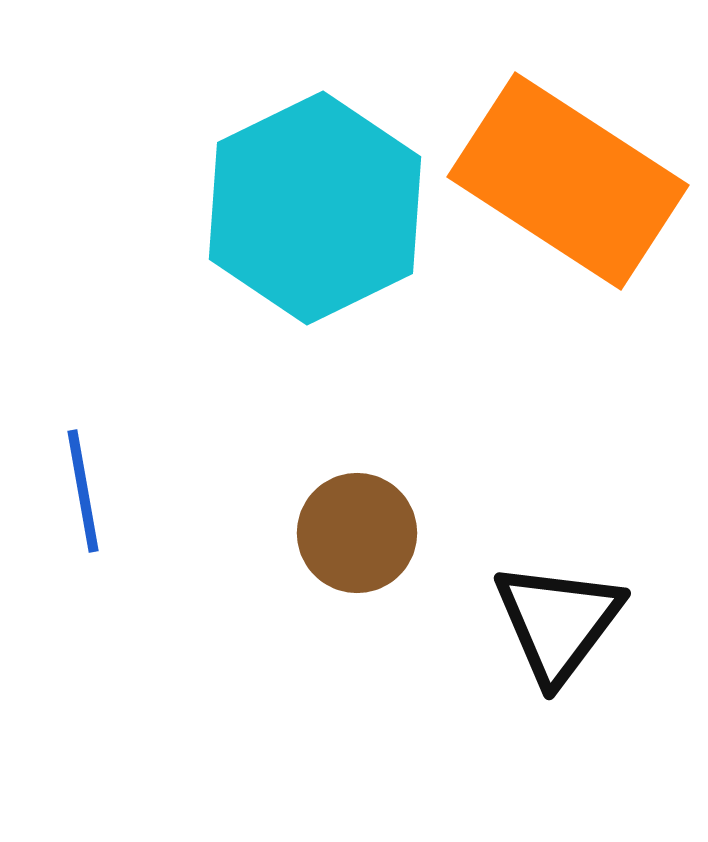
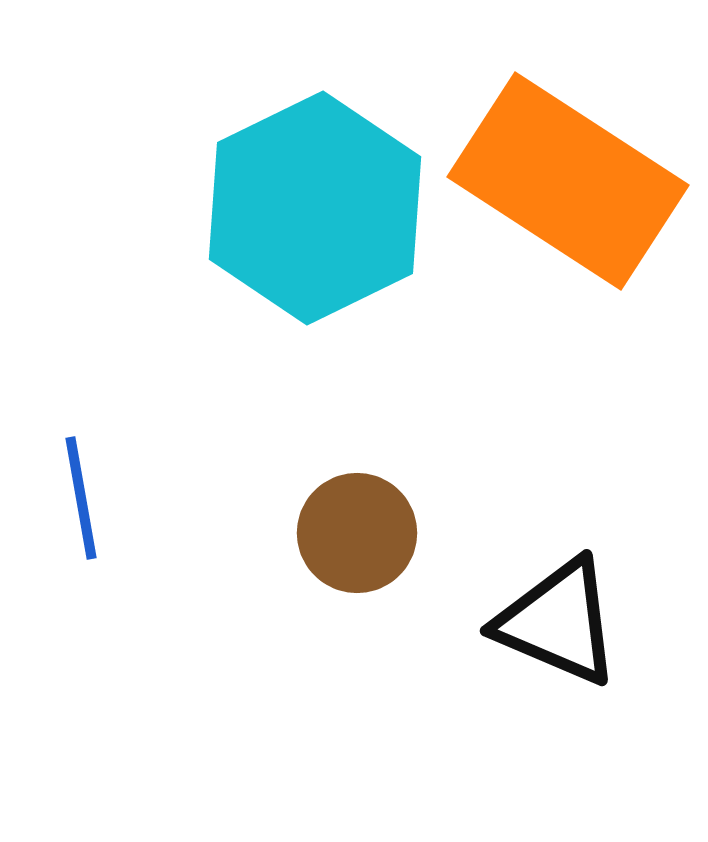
blue line: moved 2 px left, 7 px down
black triangle: rotated 44 degrees counterclockwise
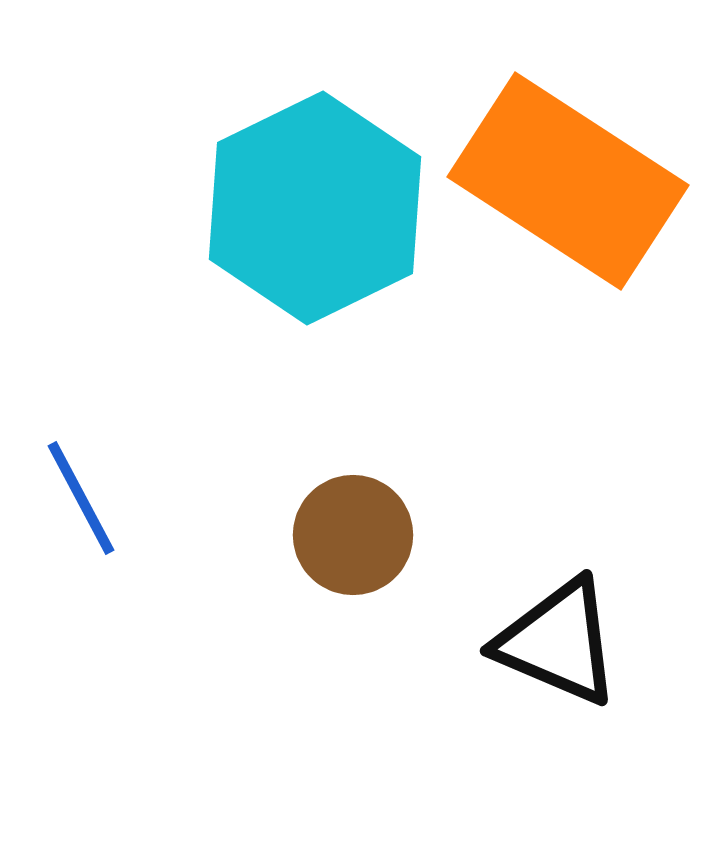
blue line: rotated 18 degrees counterclockwise
brown circle: moved 4 px left, 2 px down
black triangle: moved 20 px down
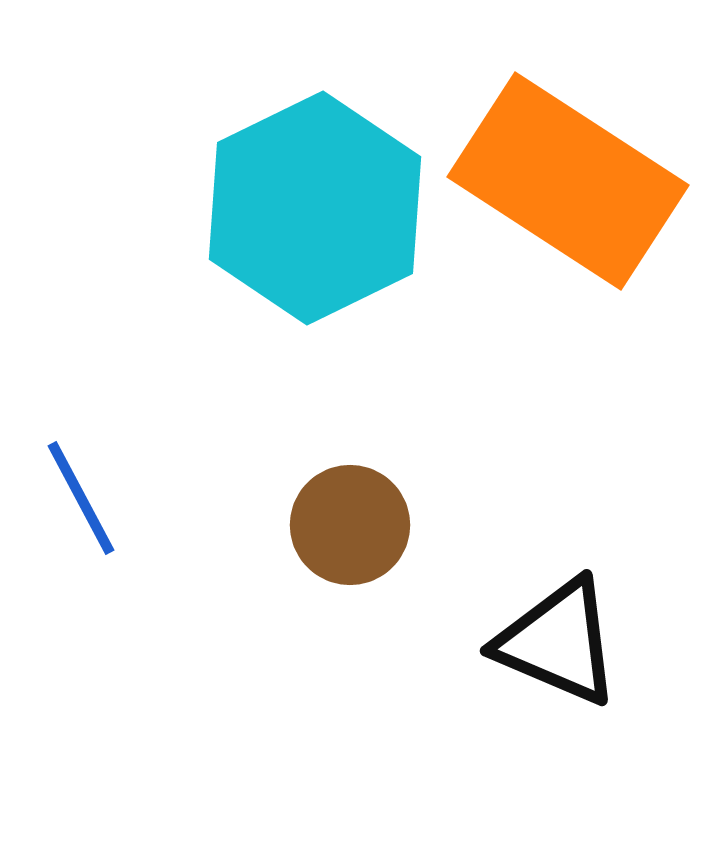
brown circle: moved 3 px left, 10 px up
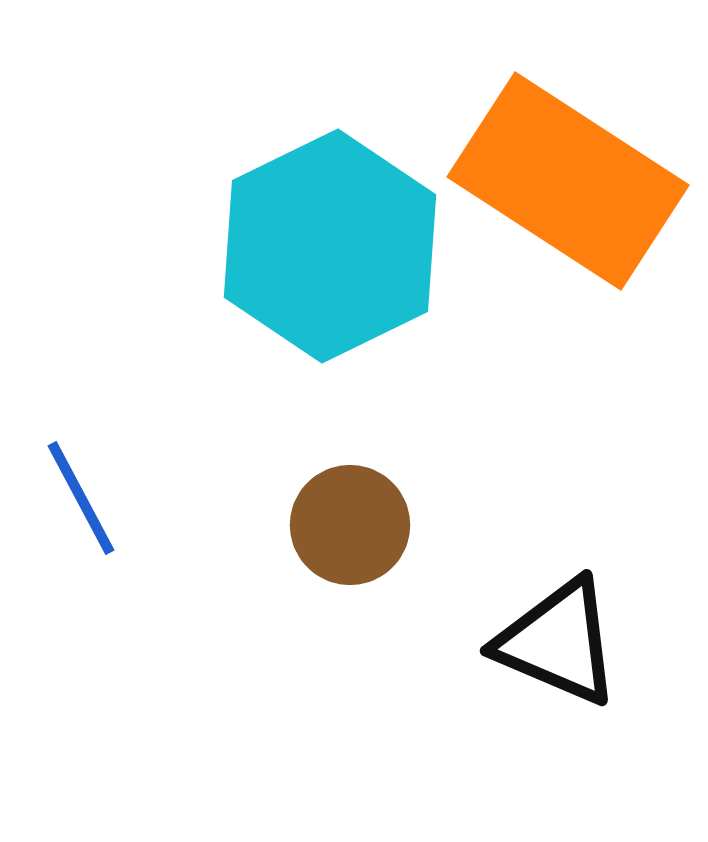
cyan hexagon: moved 15 px right, 38 px down
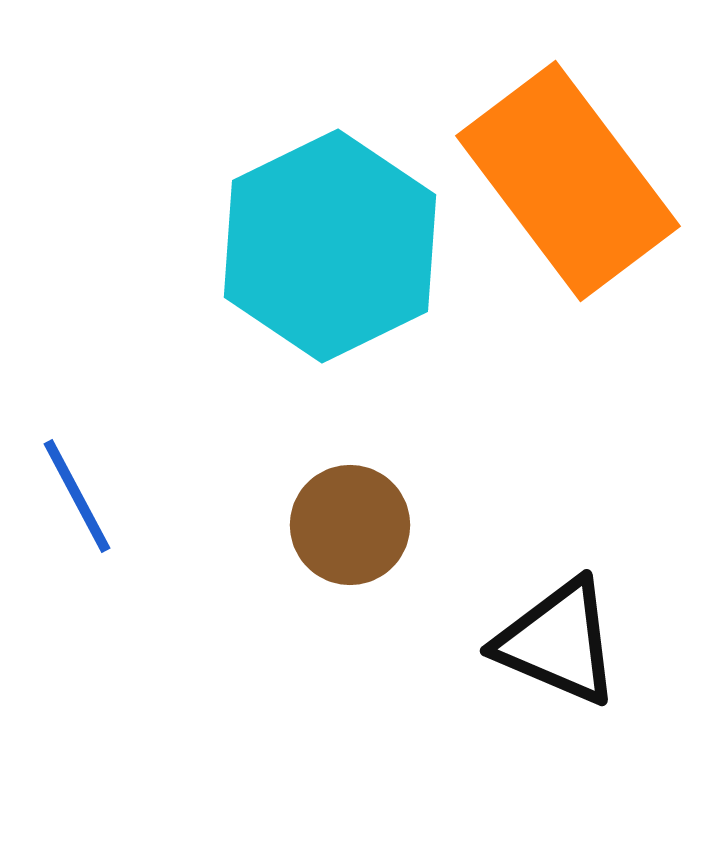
orange rectangle: rotated 20 degrees clockwise
blue line: moved 4 px left, 2 px up
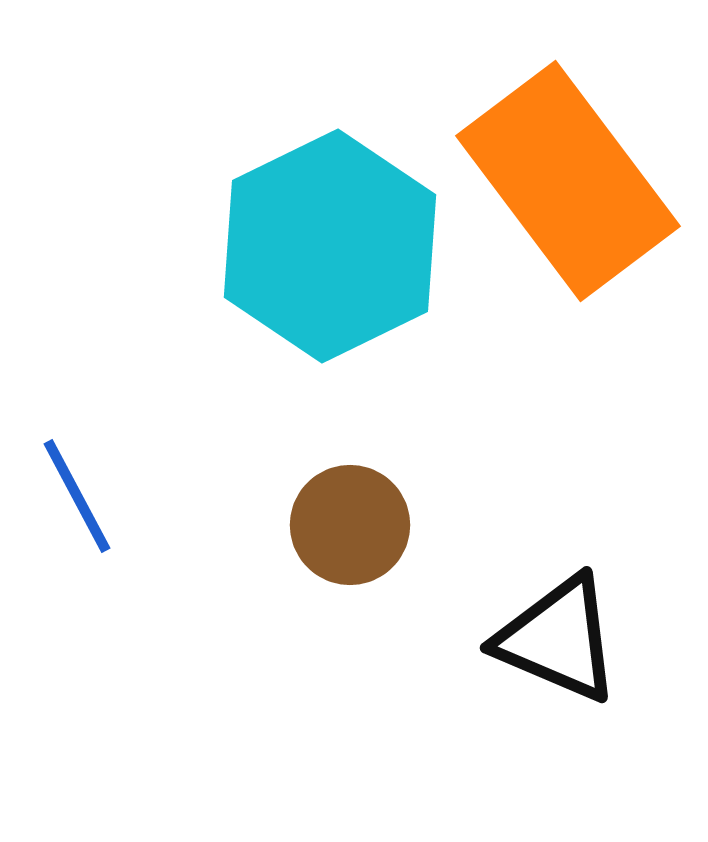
black triangle: moved 3 px up
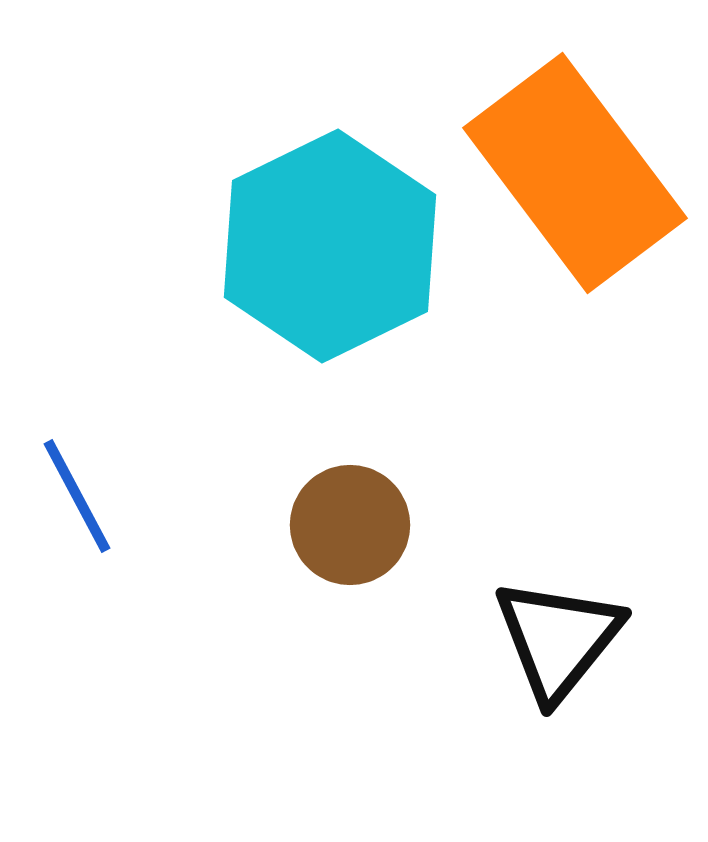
orange rectangle: moved 7 px right, 8 px up
black triangle: rotated 46 degrees clockwise
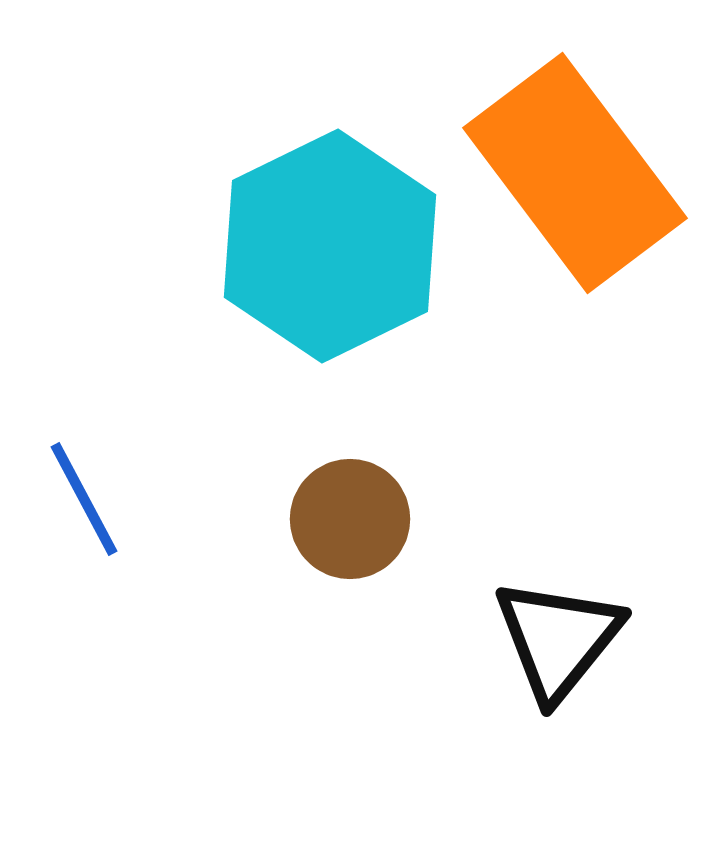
blue line: moved 7 px right, 3 px down
brown circle: moved 6 px up
